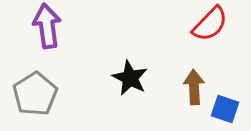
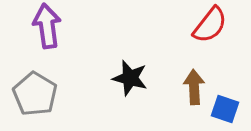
red semicircle: moved 1 px down; rotated 6 degrees counterclockwise
black star: rotated 12 degrees counterclockwise
gray pentagon: rotated 9 degrees counterclockwise
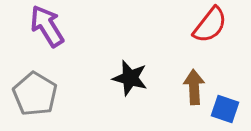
purple arrow: rotated 24 degrees counterclockwise
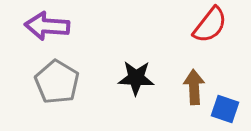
purple arrow: rotated 54 degrees counterclockwise
black star: moved 6 px right; rotated 12 degrees counterclockwise
gray pentagon: moved 22 px right, 12 px up
